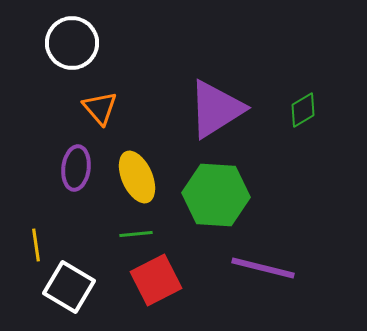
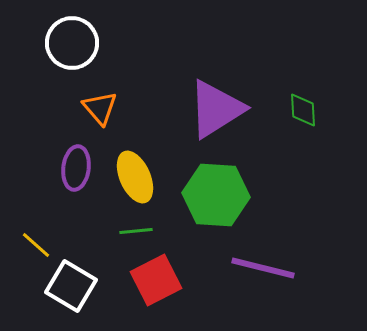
green diamond: rotated 63 degrees counterclockwise
yellow ellipse: moved 2 px left
green line: moved 3 px up
yellow line: rotated 40 degrees counterclockwise
white square: moved 2 px right, 1 px up
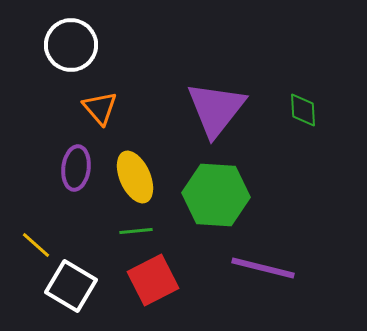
white circle: moved 1 px left, 2 px down
purple triangle: rotated 20 degrees counterclockwise
red square: moved 3 px left
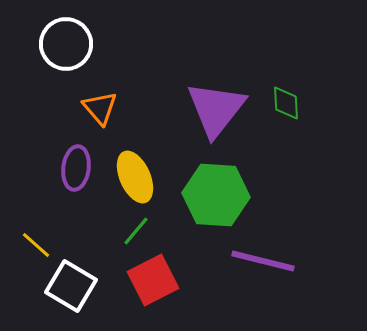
white circle: moved 5 px left, 1 px up
green diamond: moved 17 px left, 7 px up
green line: rotated 44 degrees counterclockwise
purple line: moved 7 px up
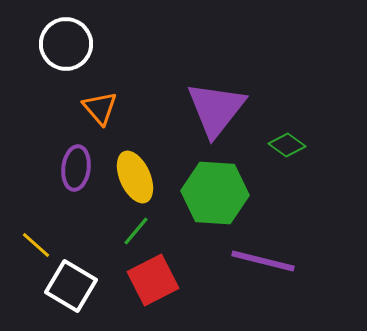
green diamond: moved 1 px right, 42 px down; rotated 51 degrees counterclockwise
green hexagon: moved 1 px left, 2 px up
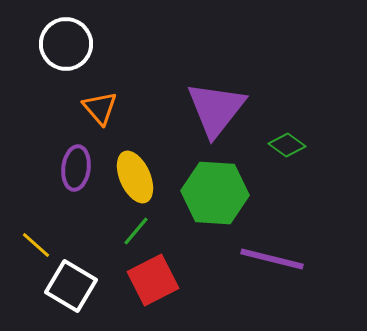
purple line: moved 9 px right, 2 px up
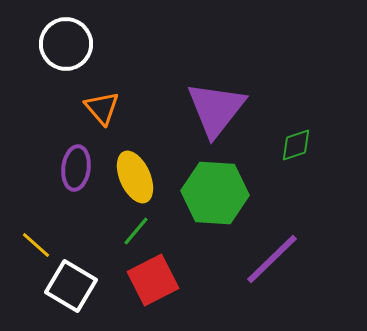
orange triangle: moved 2 px right
green diamond: moved 9 px right; rotated 54 degrees counterclockwise
purple line: rotated 58 degrees counterclockwise
